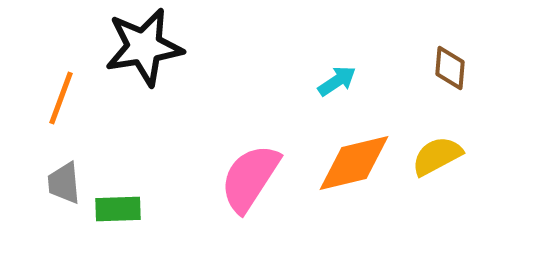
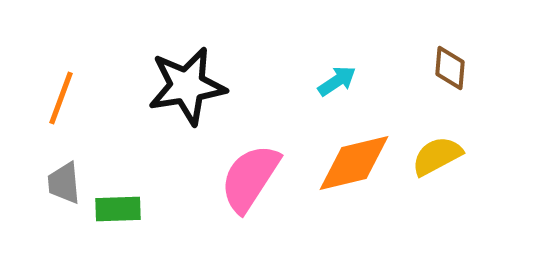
black star: moved 43 px right, 39 px down
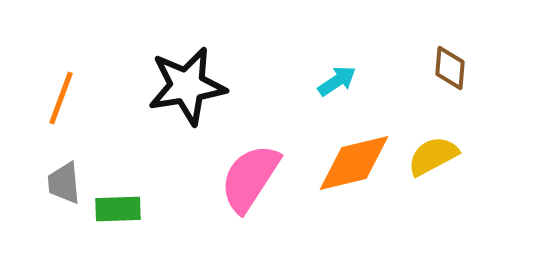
yellow semicircle: moved 4 px left
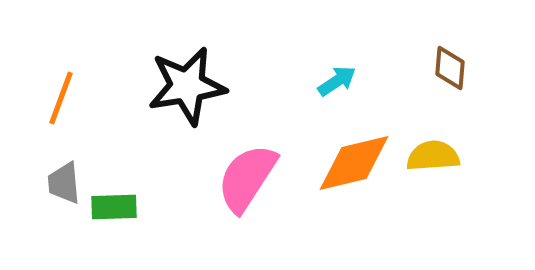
yellow semicircle: rotated 24 degrees clockwise
pink semicircle: moved 3 px left
green rectangle: moved 4 px left, 2 px up
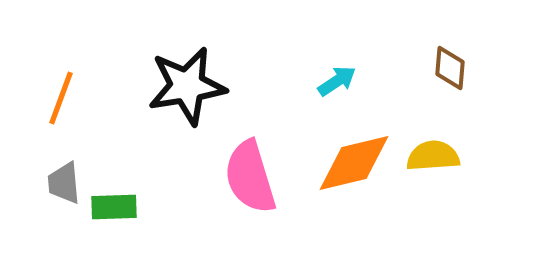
pink semicircle: moved 3 px right, 1 px up; rotated 50 degrees counterclockwise
